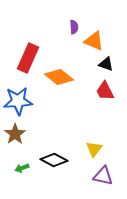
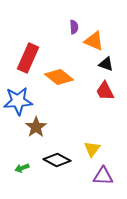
brown star: moved 21 px right, 7 px up
yellow triangle: moved 2 px left
black diamond: moved 3 px right
purple triangle: rotated 10 degrees counterclockwise
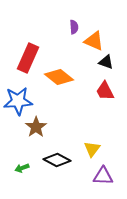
black triangle: moved 2 px up
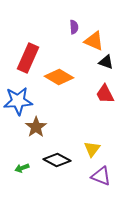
orange diamond: rotated 8 degrees counterclockwise
red trapezoid: moved 3 px down
purple triangle: moved 2 px left; rotated 20 degrees clockwise
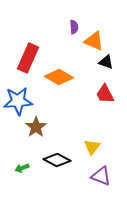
yellow triangle: moved 2 px up
